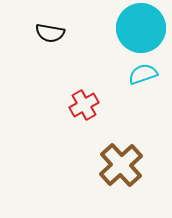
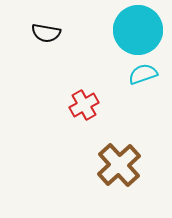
cyan circle: moved 3 px left, 2 px down
black semicircle: moved 4 px left
brown cross: moved 2 px left
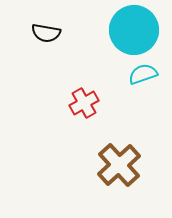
cyan circle: moved 4 px left
red cross: moved 2 px up
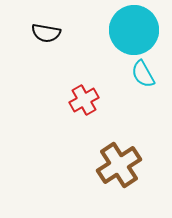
cyan semicircle: rotated 100 degrees counterclockwise
red cross: moved 3 px up
brown cross: rotated 9 degrees clockwise
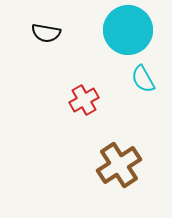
cyan circle: moved 6 px left
cyan semicircle: moved 5 px down
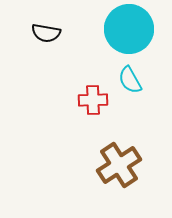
cyan circle: moved 1 px right, 1 px up
cyan semicircle: moved 13 px left, 1 px down
red cross: moved 9 px right; rotated 28 degrees clockwise
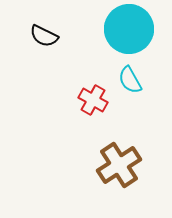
black semicircle: moved 2 px left, 3 px down; rotated 16 degrees clockwise
red cross: rotated 32 degrees clockwise
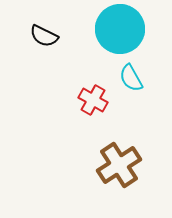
cyan circle: moved 9 px left
cyan semicircle: moved 1 px right, 2 px up
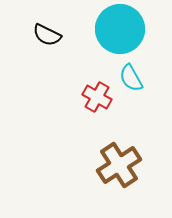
black semicircle: moved 3 px right, 1 px up
red cross: moved 4 px right, 3 px up
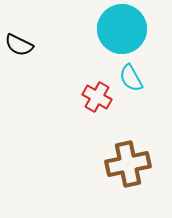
cyan circle: moved 2 px right
black semicircle: moved 28 px left, 10 px down
brown cross: moved 9 px right, 1 px up; rotated 21 degrees clockwise
